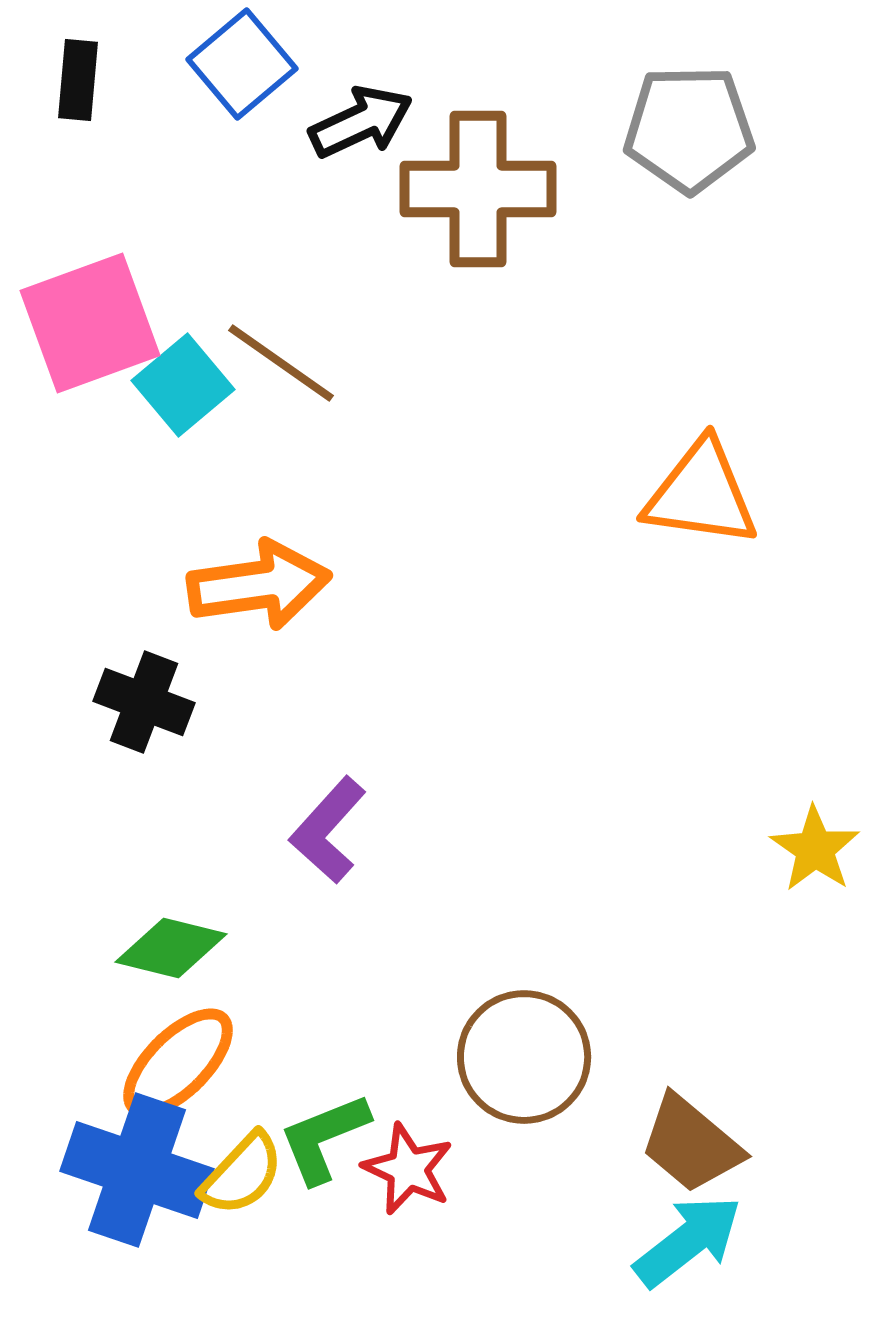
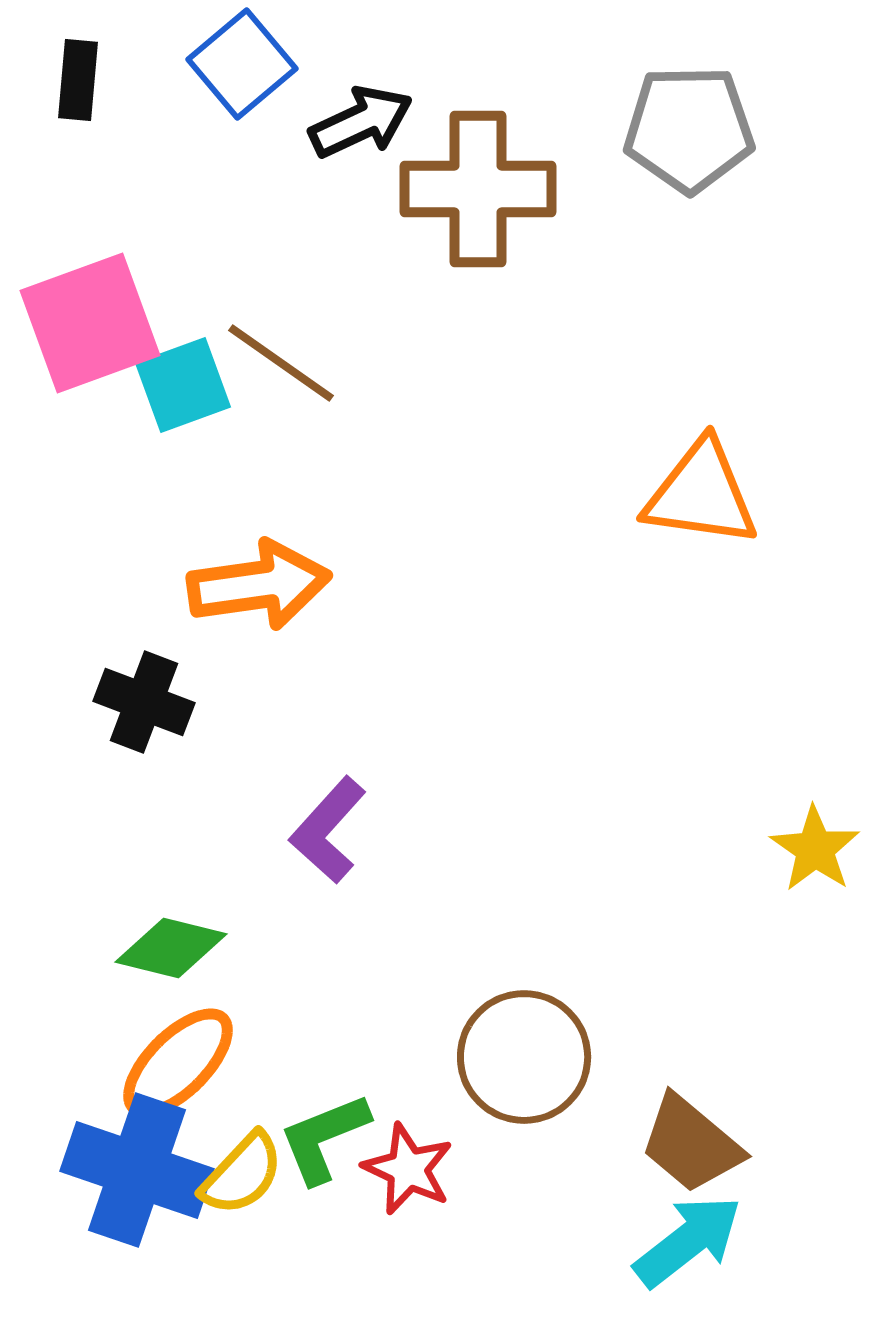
cyan square: rotated 20 degrees clockwise
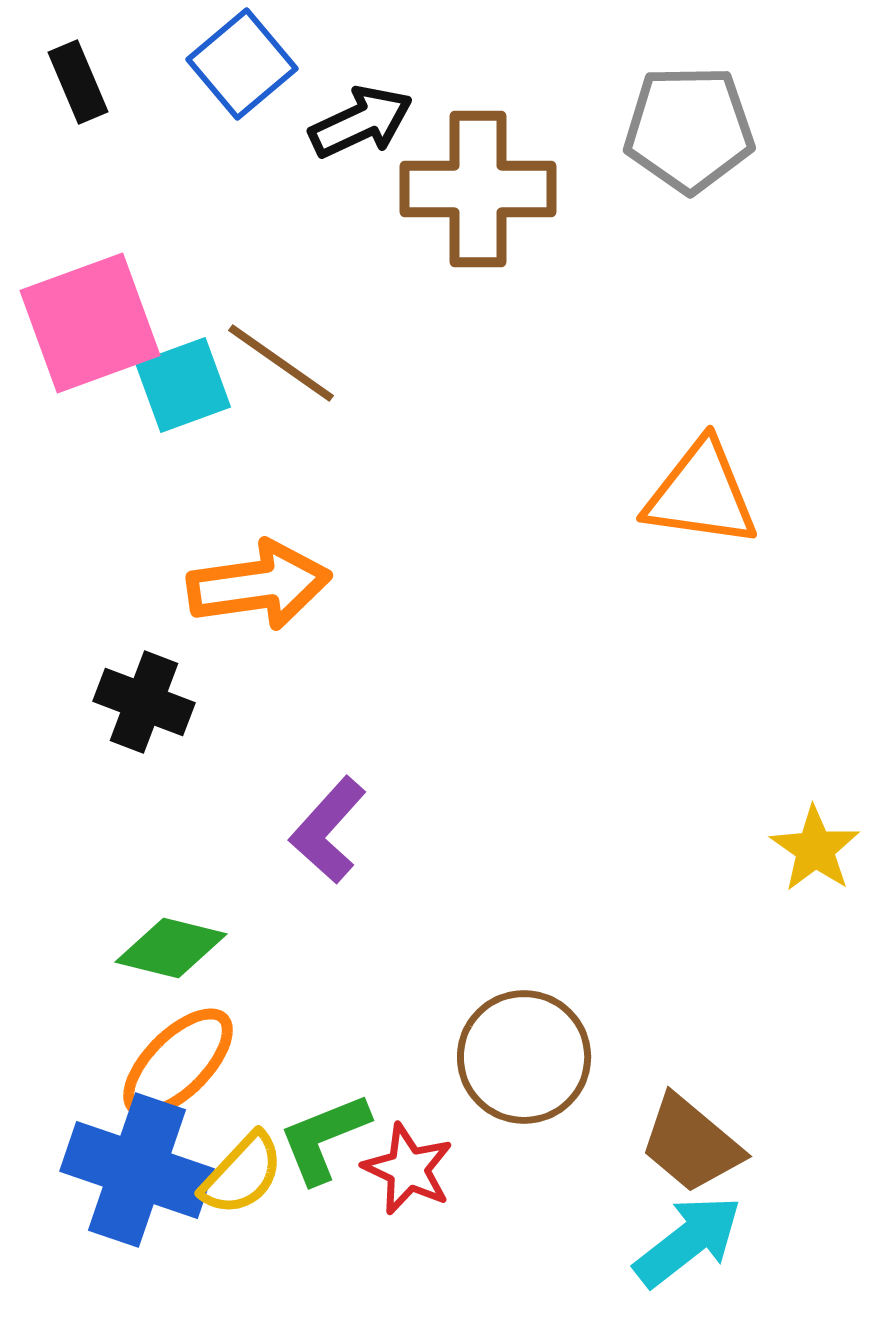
black rectangle: moved 2 px down; rotated 28 degrees counterclockwise
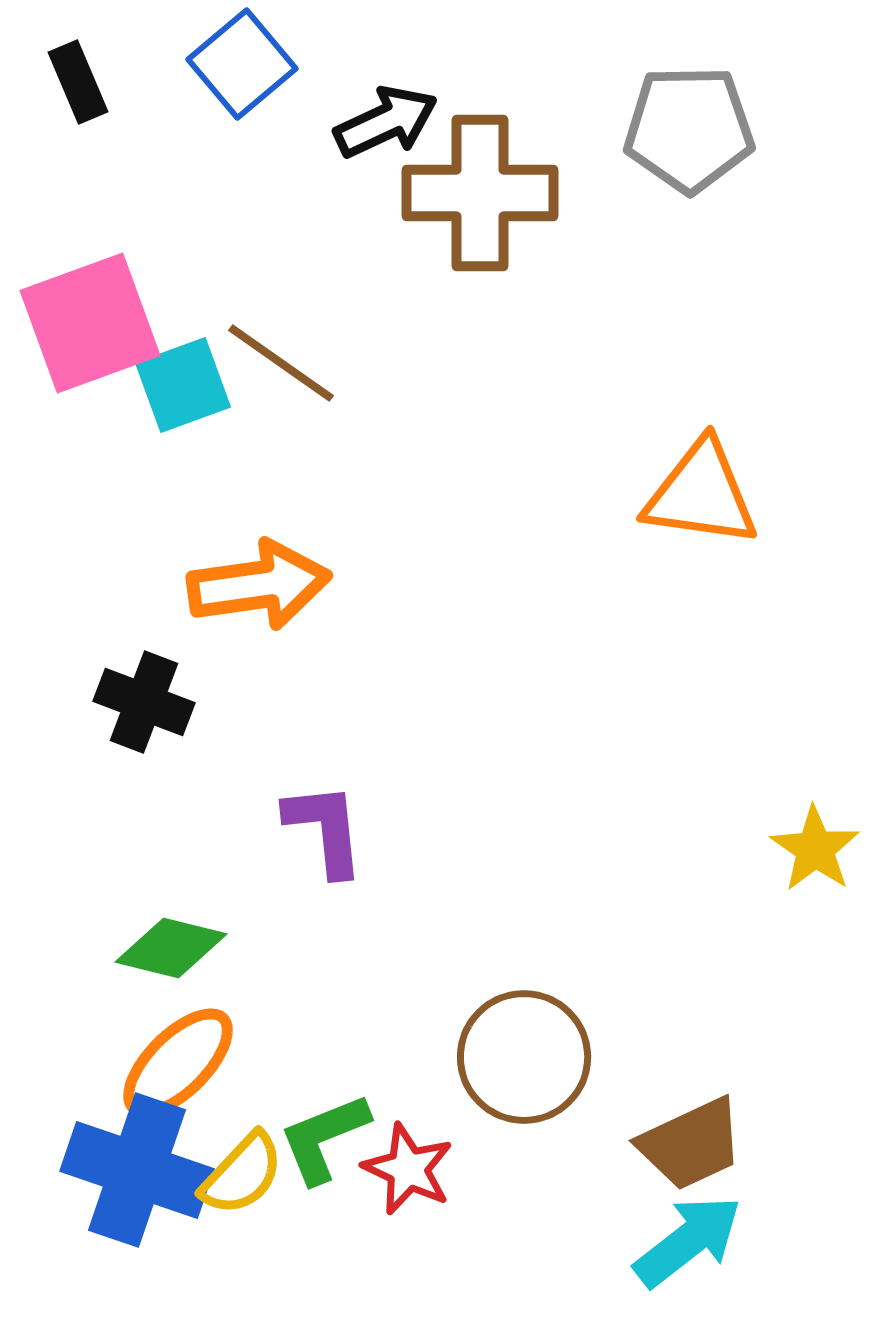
black arrow: moved 25 px right
brown cross: moved 2 px right, 4 px down
purple L-shape: moved 3 px left, 1 px up; rotated 132 degrees clockwise
brown trapezoid: rotated 65 degrees counterclockwise
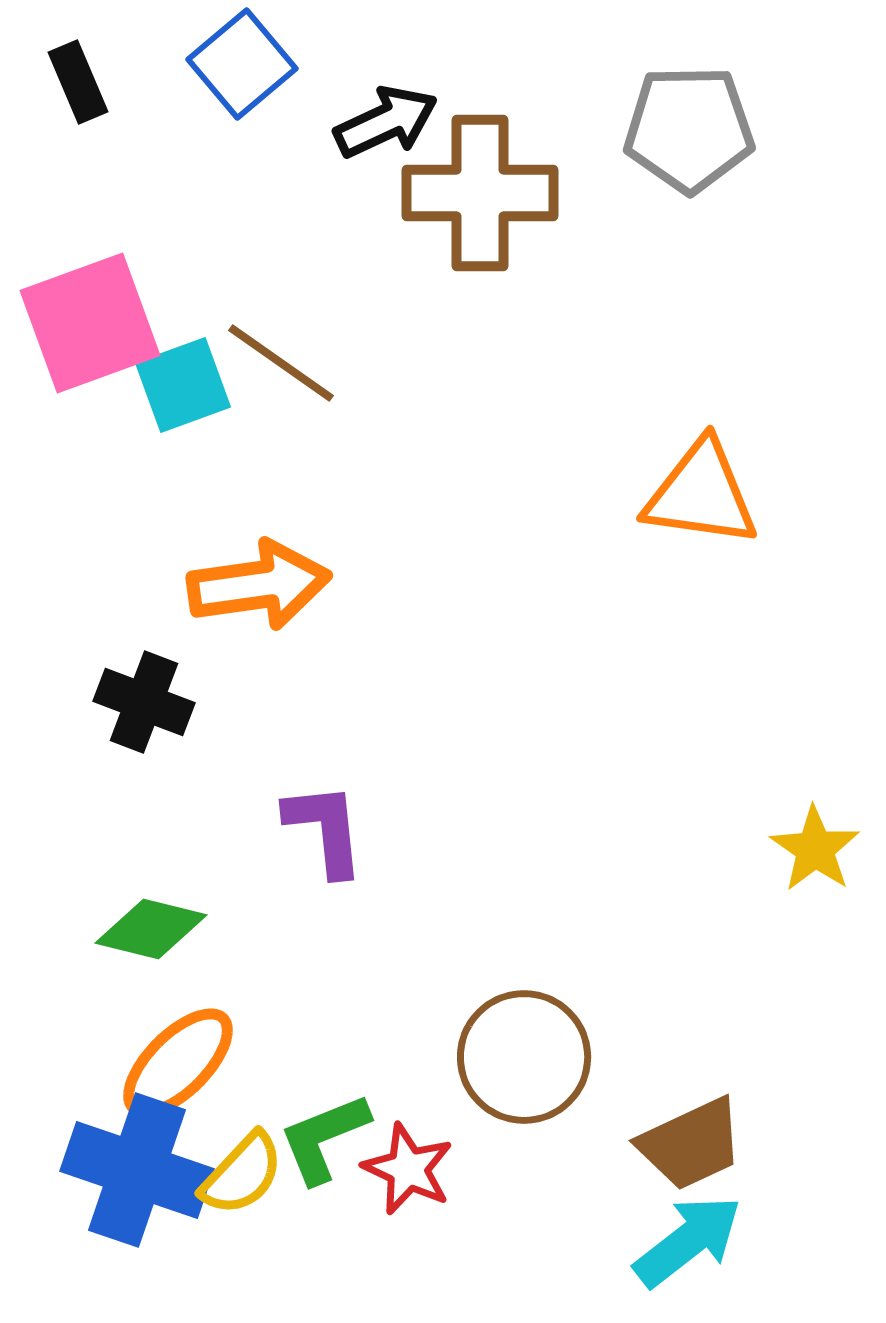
green diamond: moved 20 px left, 19 px up
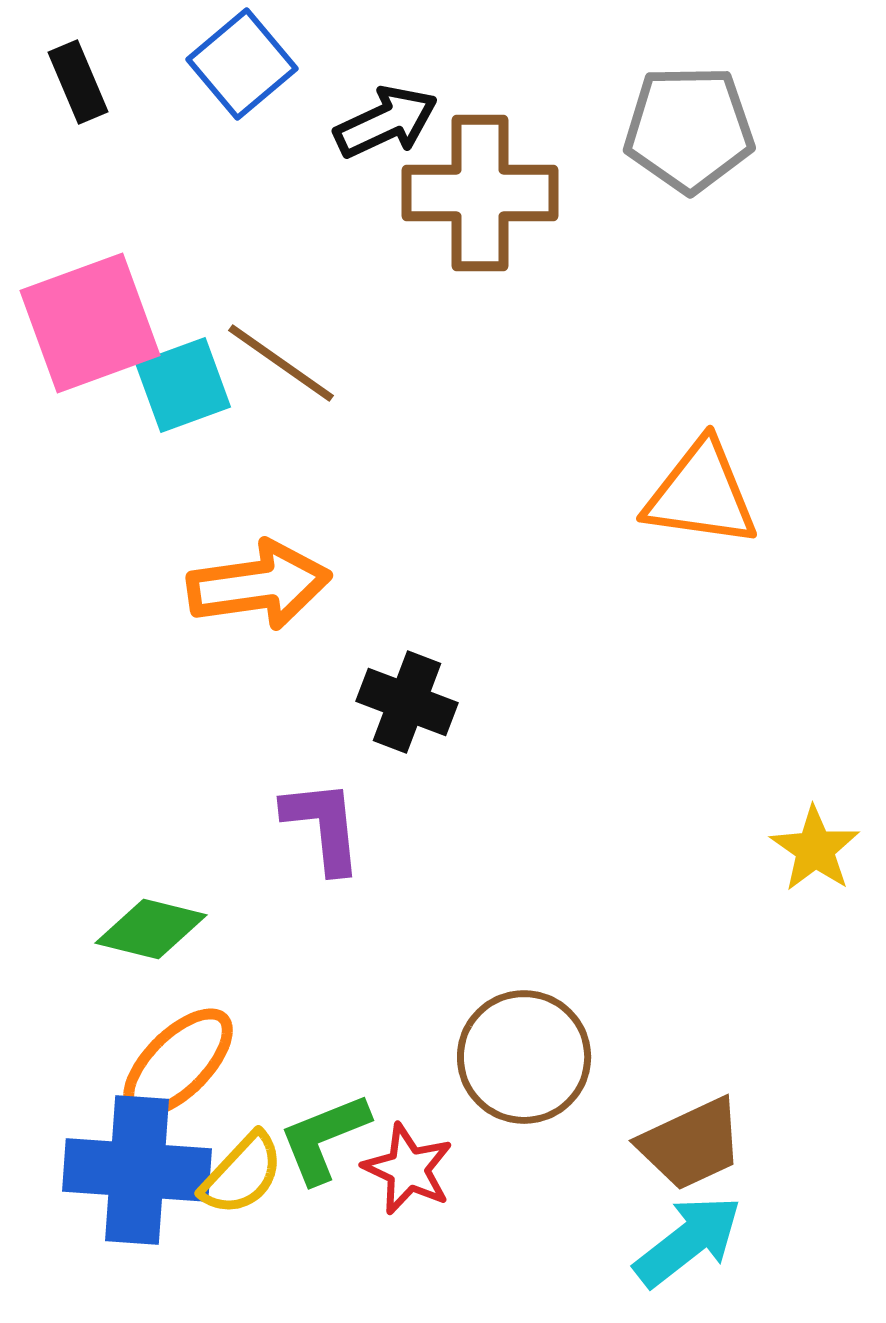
black cross: moved 263 px right
purple L-shape: moved 2 px left, 3 px up
blue cross: rotated 15 degrees counterclockwise
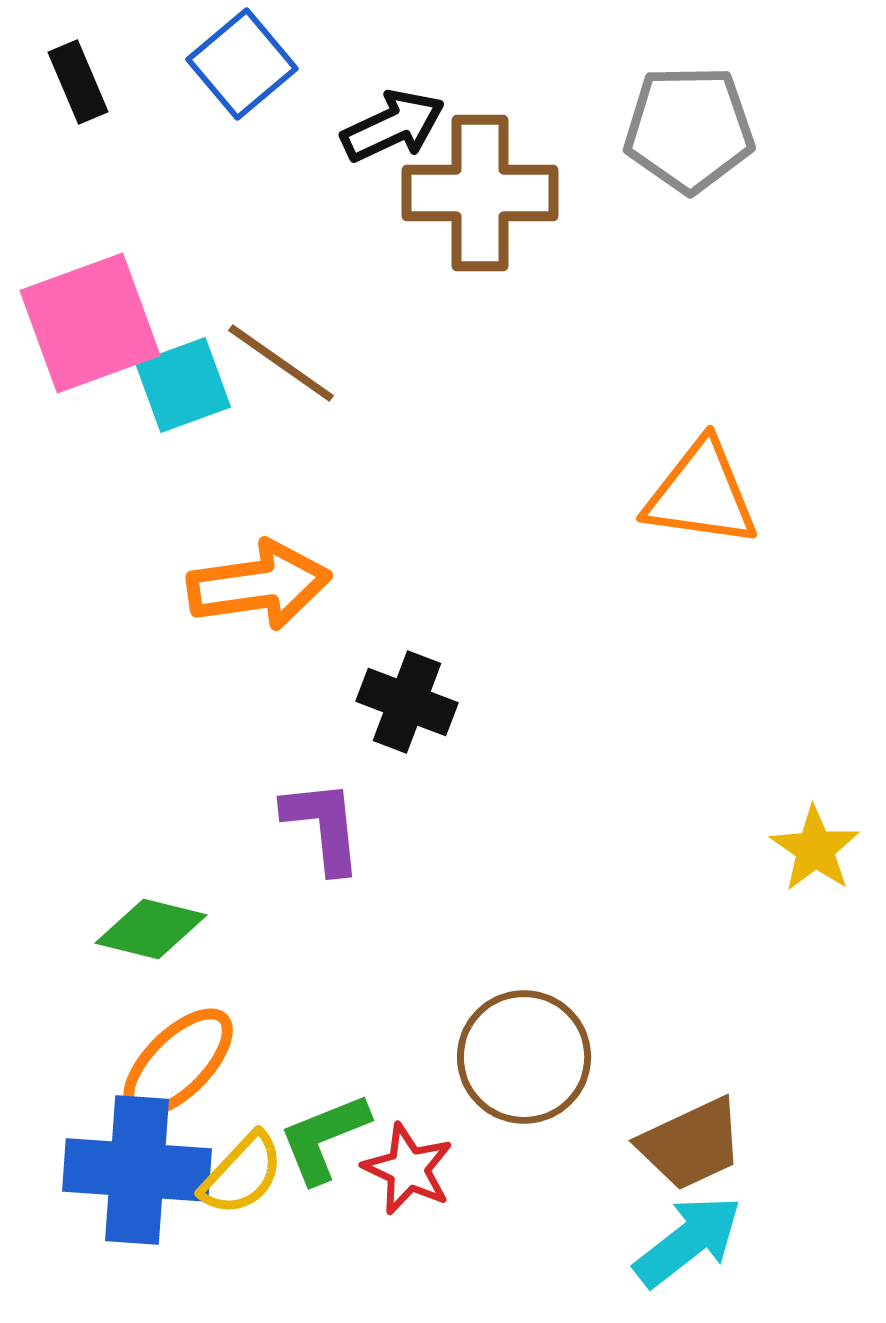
black arrow: moved 7 px right, 4 px down
